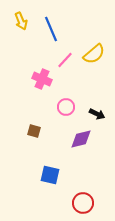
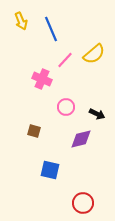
blue square: moved 5 px up
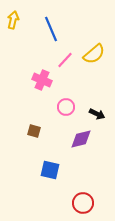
yellow arrow: moved 8 px left, 1 px up; rotated 144 degrees counterclockwise
pink cross: moved 1 px down
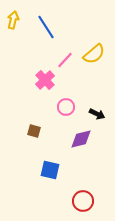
blue line: moved 5 px left, 2 px up; rotated 10 degrees counterclockwise
pink cross: moved 3 px right; rotated 24 degrees clockwise
red circle: moved 2 px up
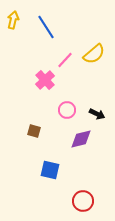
pink circle: moved 1 px right, 3 px down
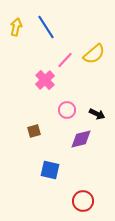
yellow arrow: moved 3 px right, 7 px down
brown square: rotated 32 degrees counterclockwise
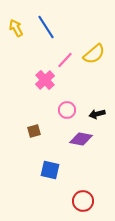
yellow arrow: moved 1 px down; rotated 42 degrees counterclockwise
black arrow: rotated 140 degrees clockwise
purple diamond: rotated 25 degrees clockwise
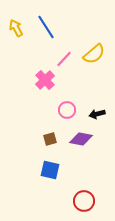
pink line: moved 1 px left, 1 px up
brown square: moved 16 px right, 8 px down
red circle: moved 1 px right
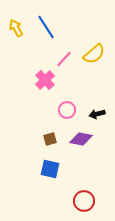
blue square: moved 1 px up
